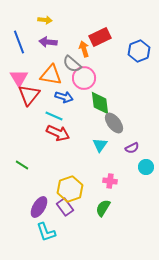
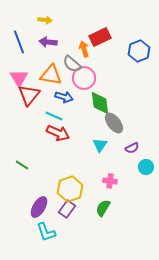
purple rectangle: moved 2 px right, 2 px down; rotated 72 degrees clockwise
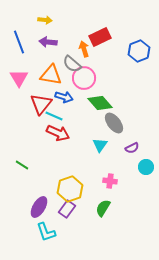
red triangle: moved 12 px right, 9 px down
green diamond: rotated 35 degrees counterclockwise
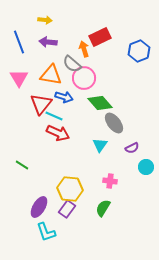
yellow hexagon: rotated 25 degrees clockwise
